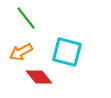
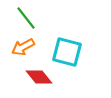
orange arrow: moved 2 px right, 5 px up
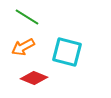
green line: moved 1 px right, 1 px up; rotated 20 degrees counterclockwise
red diamond: moved 5 px left, 1 px down; rotated 28 degrees counterclockwise
